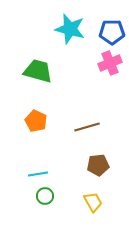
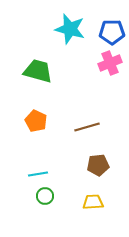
yellow trapezoid: rotated 65 degrees counterclockwise
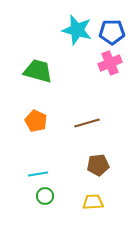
cyan star: moved 7 px right, 1 px down
brown line: moved 4 px up
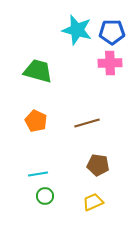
pink cross: rotated 20 degrees clockwise
brown pentagon: rotated 15 degrees clockwise
yellow trapezoid: rotated 20 degrees counterclockwise
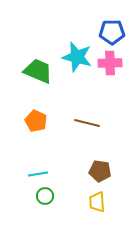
cyan star: moved 27 px down
green trapezoid: rotated 8 degrees clockwise
brown line: rotated 30 degrees clockwise
brown pentagon: moved 2 px right, 6 px down
yellow trapezoid: moved 4 px right; rotated 70 degrees counterclockwise
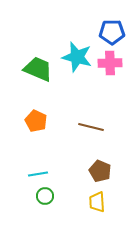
green trapezoid: moved 2 px up
brown line: moved 4 px right, 4 px down
brown pentagon: rotated 15 degrees clockwise
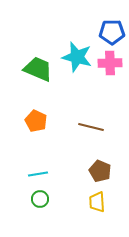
green circle: moved 5 px left, 3 px down
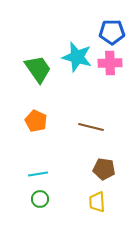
green trapezoid: rotated 32 degrees clockwise
brown pentagon: moved 4 px right, 2 px up; rotated 15 degrees counterclockwise
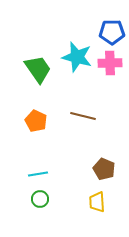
brown line: moved 8 px left, 11 px up
brown pentagon: rotated 15 degrees clockwise
